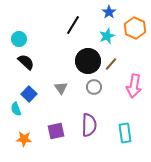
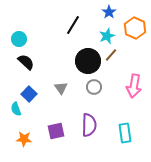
brown line: moved 9 px up
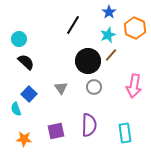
cyan star: moved 1 px right, 1 px up
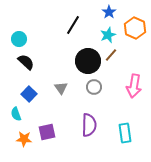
cyan semicircle: moved 5 px down
purple square: moved 9 px left, 1 px down
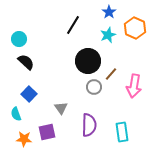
brown line: moved 19 px down
gray triangle: moved 20 px down
cyan rectangle: moved 3 px left, 1 px up
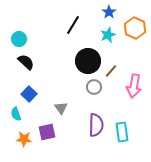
brown line: moved 3 px up
purple semicircle: moved 7 px right
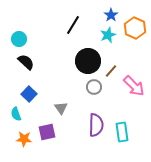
blue star: moved 2 px right, 3 px down
pink arrow: rotated 55 degrees counterclockwise
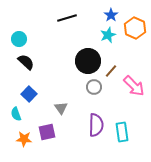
black line: moved 6 px left, 7 px up; rotated 42 degrees clockwise
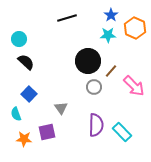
cyan star: rotated 21 degrees clockwise
cyan rectangle: rotated 36 degrees counterclockwise
